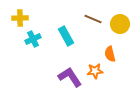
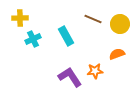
orange semicircle: moved 7 px right; rotated 84 degrees clockwise
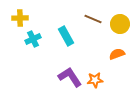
orange star: moved 9 px down
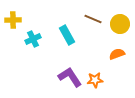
yellow cross: moved 7 px left, 2 px down
cyan rectangle: moved 1 px right, 1 px up
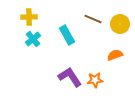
yellow cross: moved 16 px right, 3 px up
cyan cross: rotated 14 degrees counterclockwise
orange semicircle: moved 2 px left, 1 px down
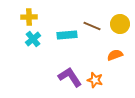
brown line: moved 1 px left, 7 px down
cyan rectangle: rotated 66 degrees counterclockwise
orange star: rotated 21 degrees clockwise
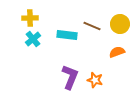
yellow cross: moved 1 px right, 1 px down
cyan rectangle: rotated 12 degrees clockwise
orange semicircle: moved 2 px right, 3 px up
purple L-shape: rotated 55 degrees clockwise
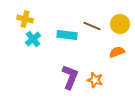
yellow cross: moved 5 px left, 1 px down; rotated 14 degrees clockwise
